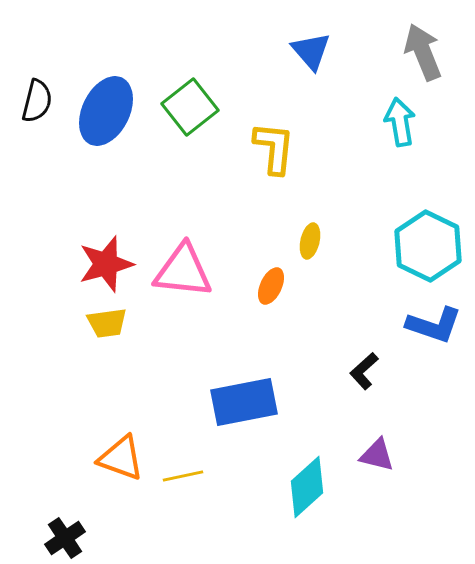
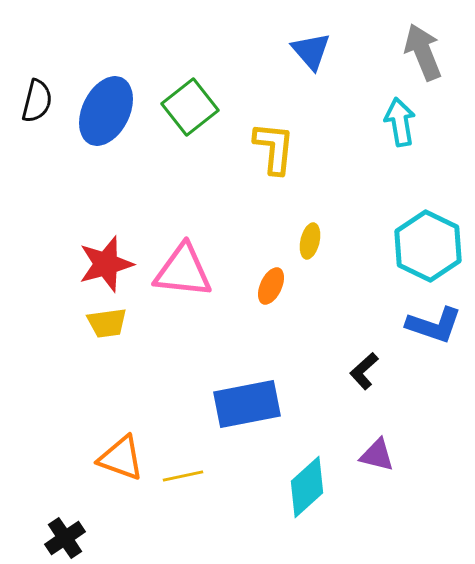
blue rectangle: moved 3 px right, 2 px down
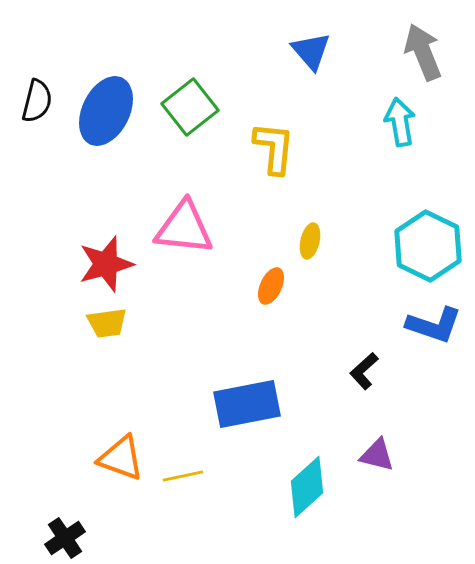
pink triangle: moved 1 px right, 43 px up
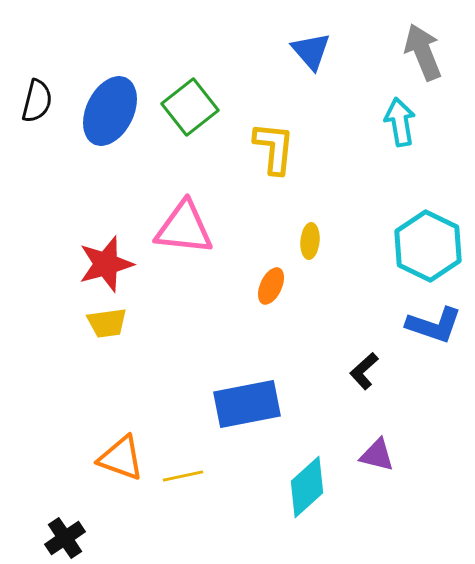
blue ellipse: moved 4 px right
yellow ellipse: rotated 8 degrees counterclockwise
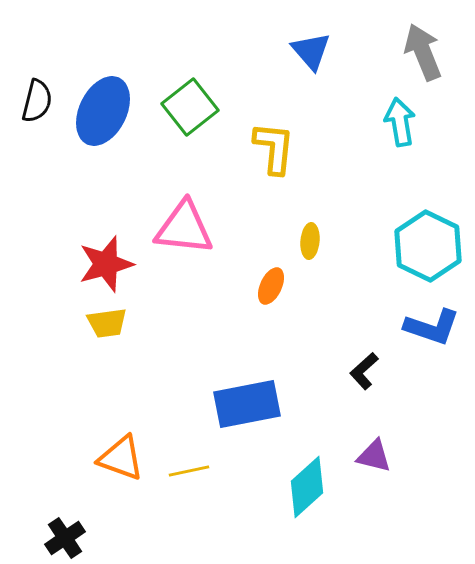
blue ellipse: moved 7 px left
blue L-shape: moved 2 px left, 2 px down
purple triangle: moved 3 px left, 1 px down
yellow line: moved 6 px right, 5 px up
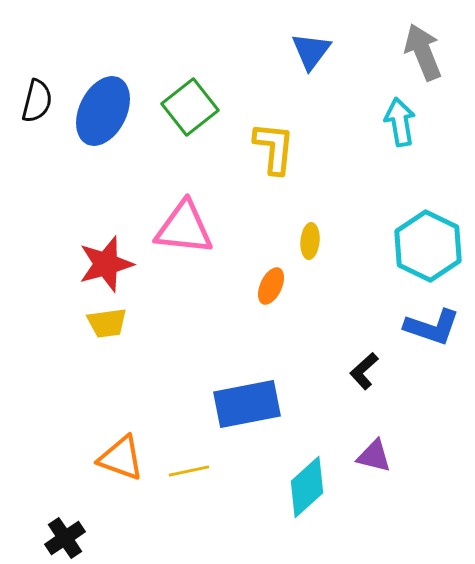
blue triangle: rotated 18 degrees clockwise
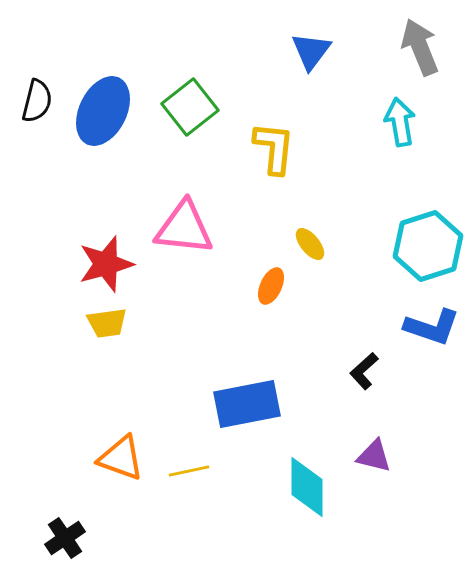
gray arrow: moved 3 px left, 5 px up
yellow ellipse: moved 3 px down; rotated 44 degrees counterclockwise
cyan hexagon: rotated 16 degrees clockwise
cyan diamond: rotated 48 degrees counterclockwise
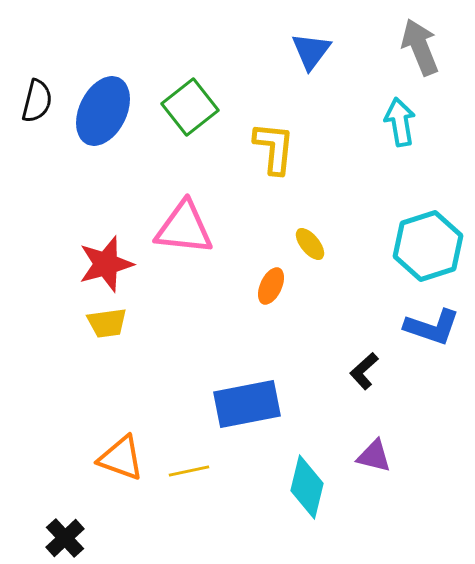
cyan diamond: rotated 14 degrees clockwise
black cross: rotated 9 degrees counterclockwise
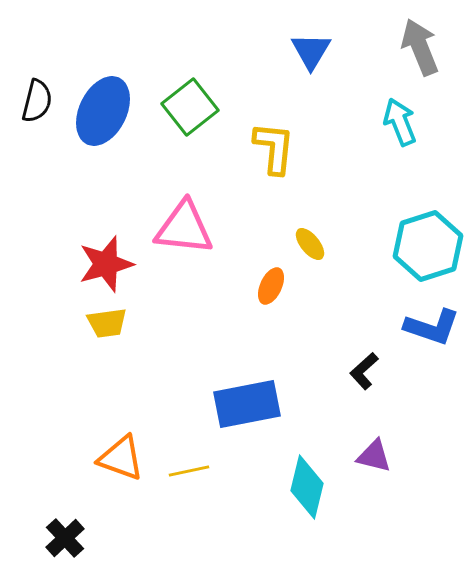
blue triangle: rotated 6 degrees counterclockwise
cyan arrow: rotated 12 degrees counterclockwise
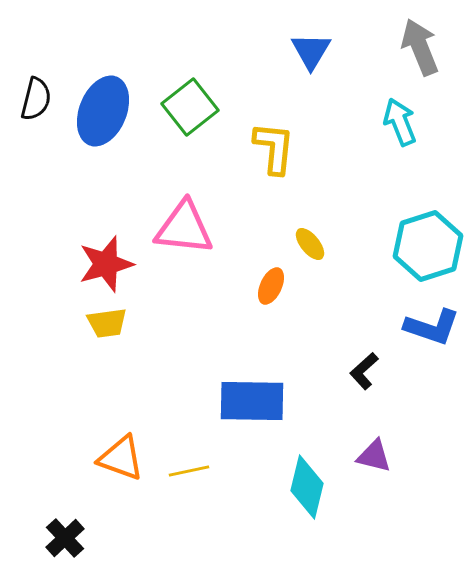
black semicircle: moved 1 px left, 2 px up
blue ellipse: rotated 4 degrees counterclockwise
blue rectangle: moved 5 px right, 3 px up; rotated 12 degrees clockwise
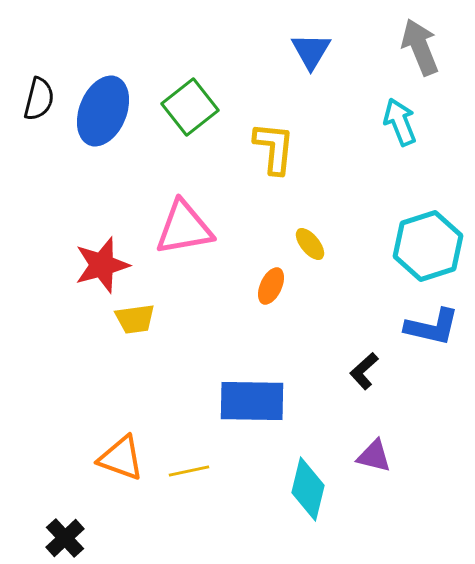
black semicircle: moved 3 px right
pink triangle: rotated 16 degrees counterclockwise
red star: moved 4 px left, 1 px down
yellow trapezoid: moved 28 px right, 4 px up
blue L-shape: rotated 6 degrees counterclockwise
cyan diamond: moved 1 px right, 2 px down
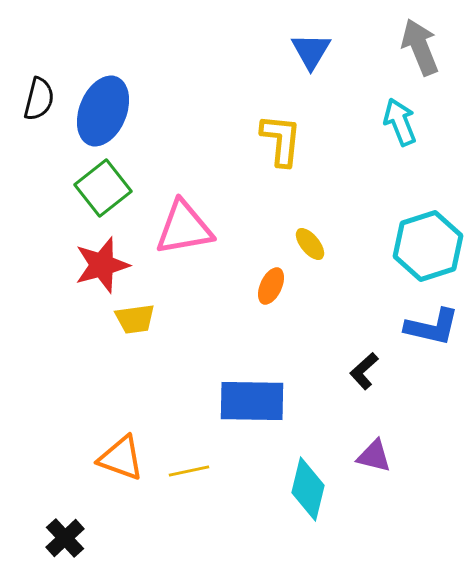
green square: moved 87 px left, 81 px down
yellow L-shape: moved 7 px right, 8 px up
